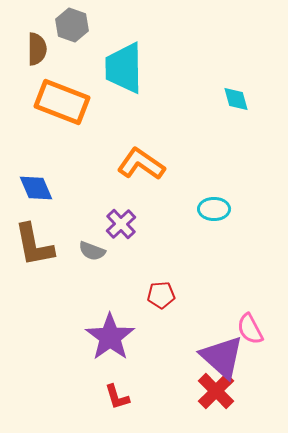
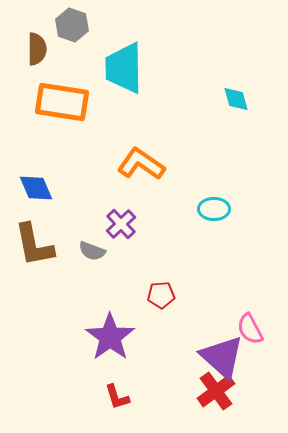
orange rectangle: rotated 12 degrees counterclockwise
red cross: rotated 9 degrees clockwise
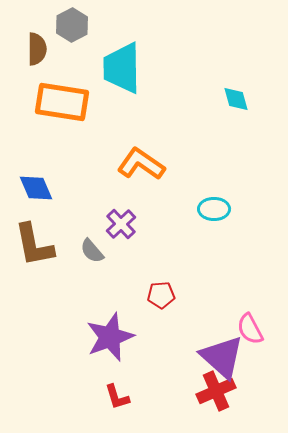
gray hexagon: rotated 12 degrees clockwise
cyan trapezoid: moved 2 px left
gray semicircle: rotated 28 degrees clockwise
purple star: rotated 15 degrees clockwise
red cross: rotated 12 degrees clockwise
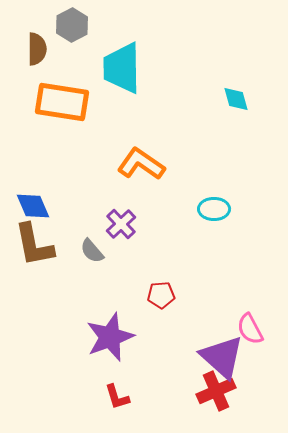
blue diamond: moved 3 px left, 18 px down
